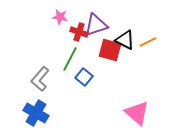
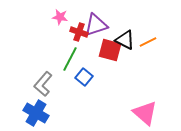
gray L-shape: moved 3 px right, 5 px down
pink triangle: moved 8 px right
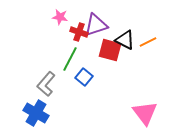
gray L-shape: moved 3 px right
pink triangle: rotated 12 degrees clockwise
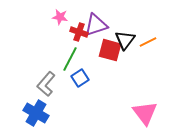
black triangle: rotated 40 degrees clockwise
blue square: moved 4 px left, 1 px down; rotated 18 degrees clockwise
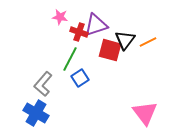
gray L-shape: moved 3 px left
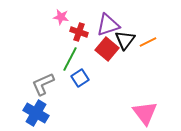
pink star: moved 1 px right
purple triangle: moved 12 px right
red square: moved 3 px left, 1 px up; rotated 25 degrees clockwise
gray L-shape: rotated 25 degrees clockwise
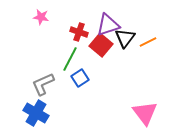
pink star: moved 20 px left
black triangle: moved 2 px up
red square: moved 6 px left, 4 px up
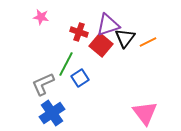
green line: moved 4 px left, 5 px down
blue cross: moved 16 px right; rotated 25 degrees clockwise
